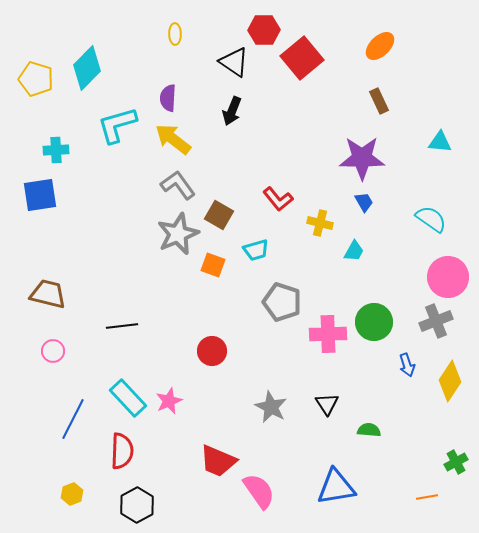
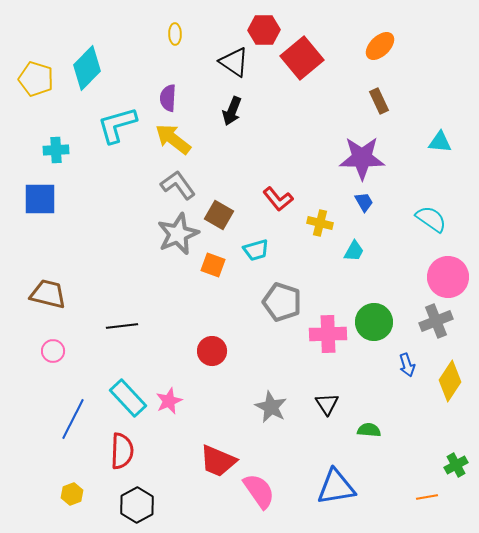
blue square at (40, 195): moved 4 px down; rotated 9 degrees clockwise
green cross at (456, 462): moved 3 px down
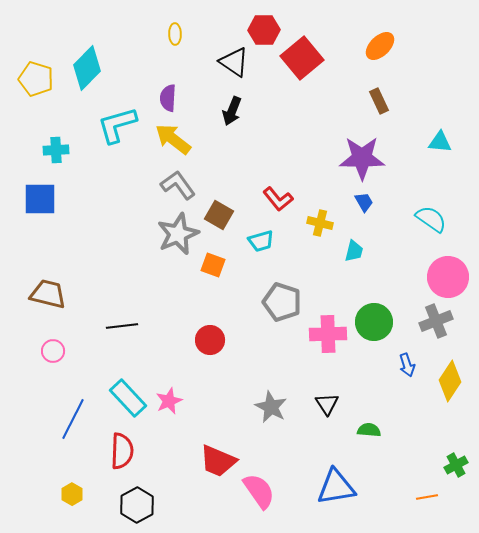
cyan trapezoid at (256, 250): moved 5 px right, 9 px up
cyan trapezoid at (354, 251): rotated 15 degrees counterclockwise
red circle at (212, 351): moved 2 px left, 11 px up
yellow hexagon at (72, 494): rotated 10 degrees counterclockwise
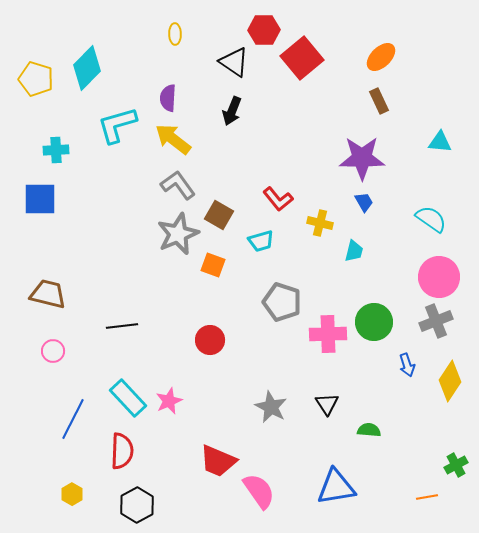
orange ellipse at (380, 46): moved 1 px right, 11 px down
pink circle at (448, 277): moved 9 px left
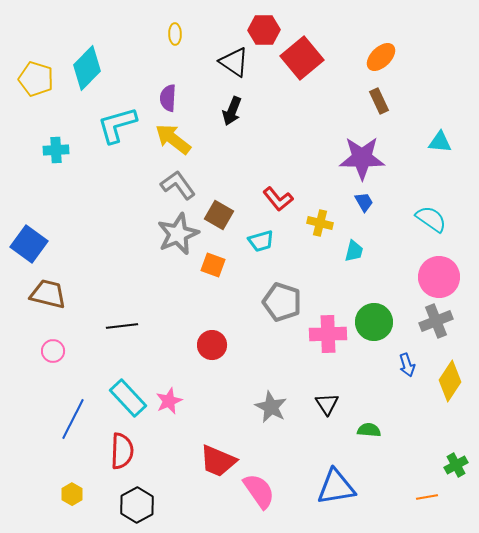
blue square at (40, 199): moved 11 px left, 45 px down; rotated 36 degrees clockwise
red circle at (210, 340): moved 2 px right, 5 px down
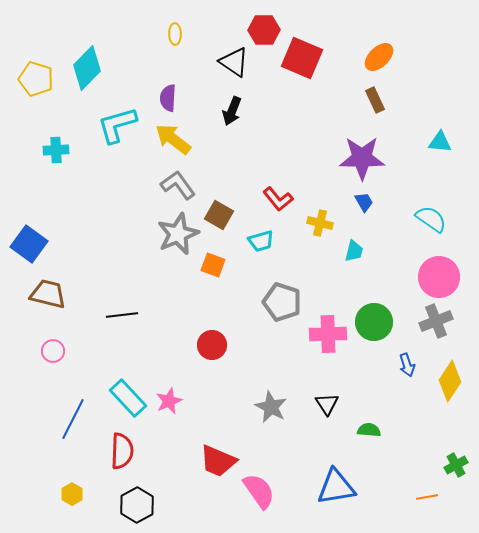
orange ellipse at (381, 57): moved 2 px left
red square at (302, 58): rotated 27 degrees counterclockwise
brown rectangle at (379, 101): moved 4 px left, 1 px up
black line at (122, 326): moved 11 px up
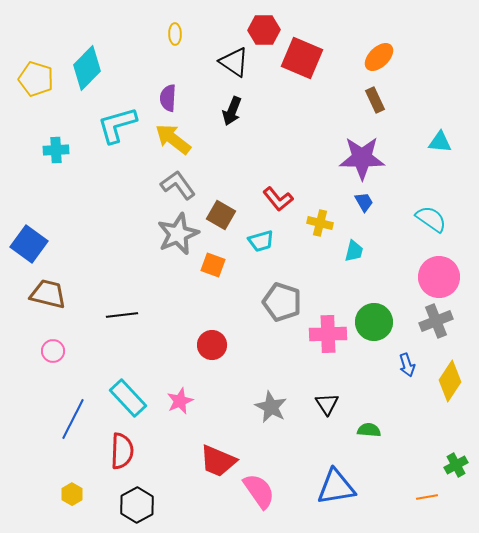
brown square at (219, 215): moved 2 px right
pink star at (169, 401): moved 11 px right
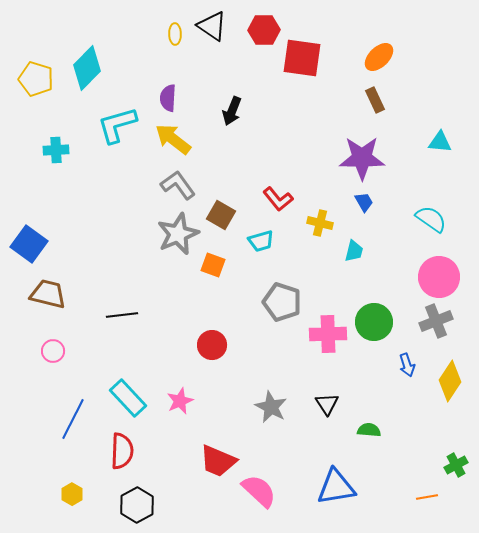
red square at (302, 58): rotated 15 degrees counterclockwise
black triangle at (234, 62): moved 22 px left, 36 px up
pink semicircle at (259, 491): rotated 12 degrees counterclockwise
